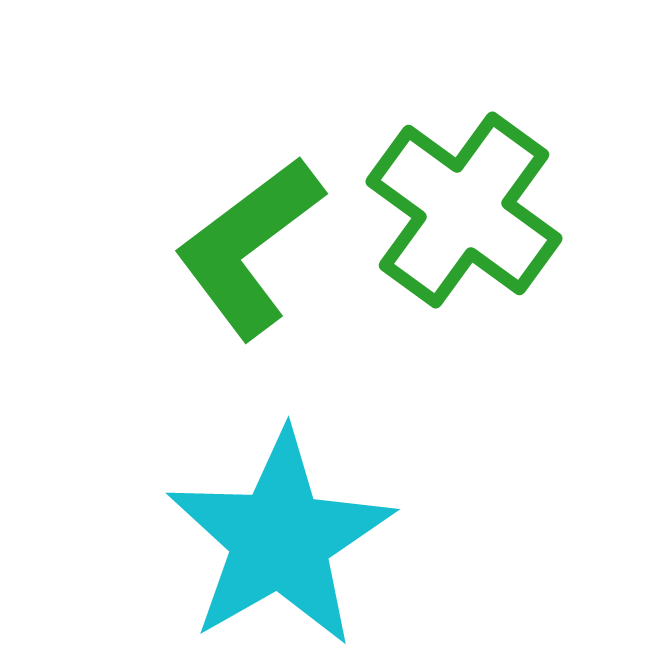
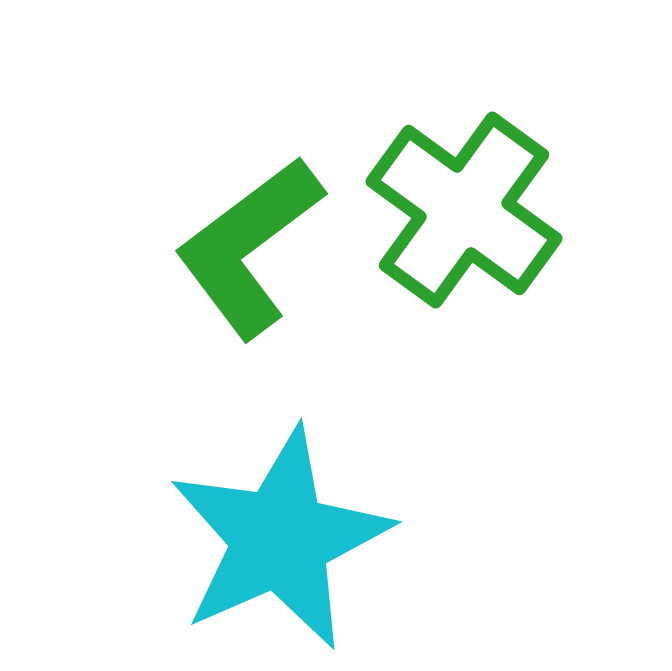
cyan star: rotated 6 degrees clockwise
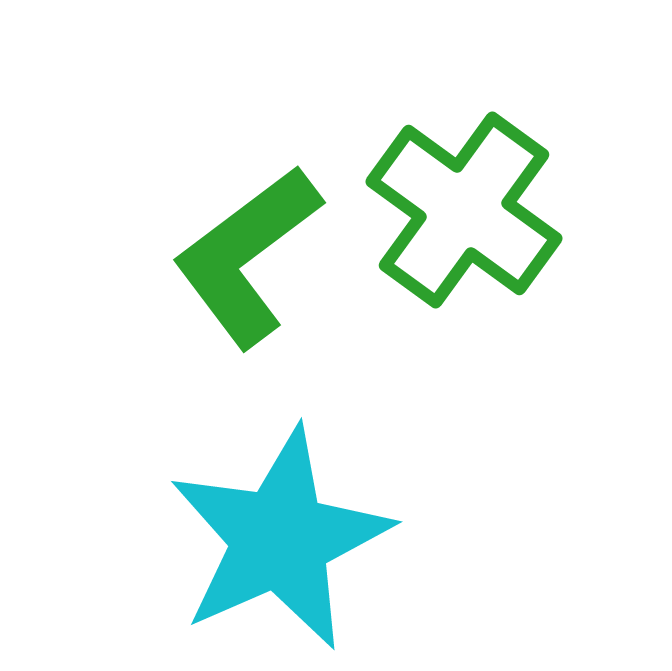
green L-shape: moved 2 px left, 9 px down
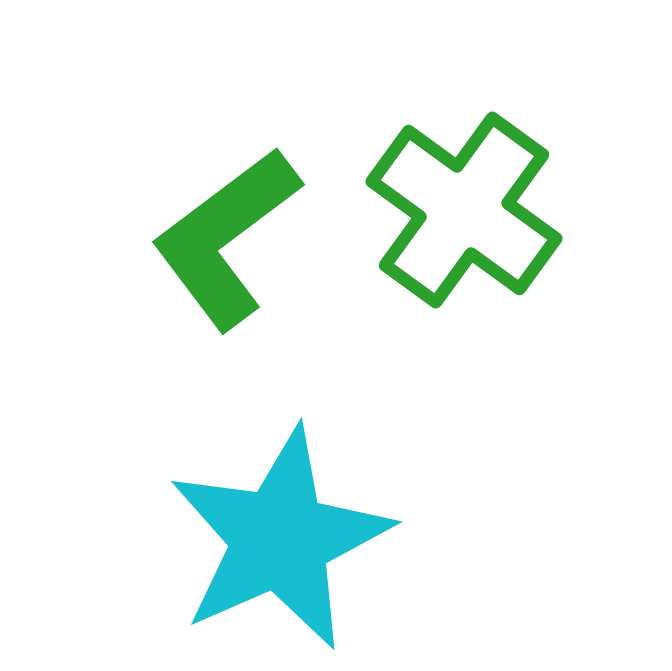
green L-shape: moved 21 px left, 18 px up
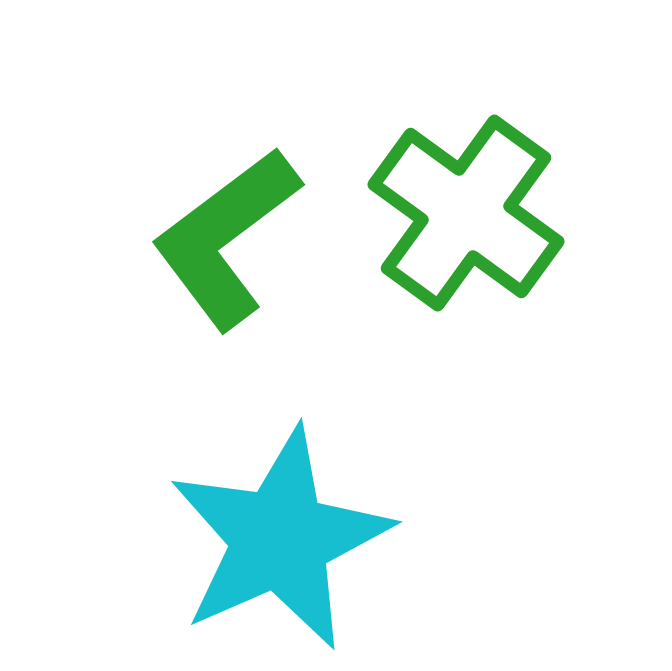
green cross: moved 2 px right, 3 px down
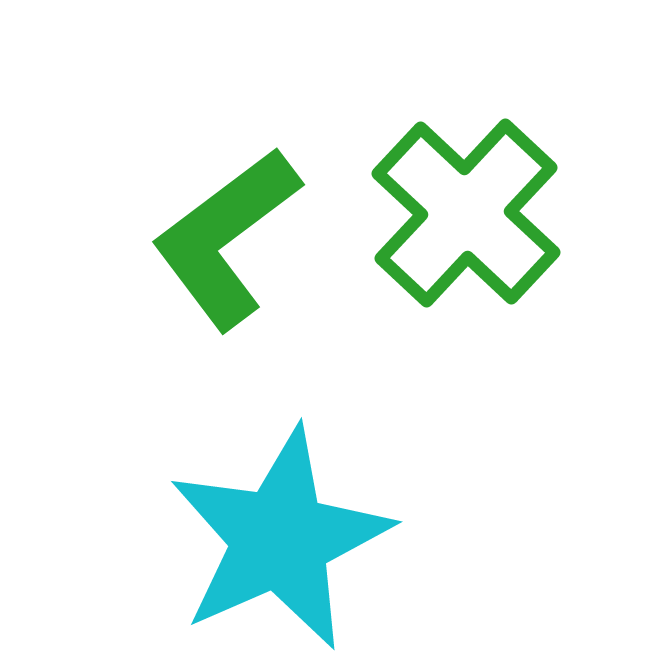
green cross: rotated 7 degrees clockwise
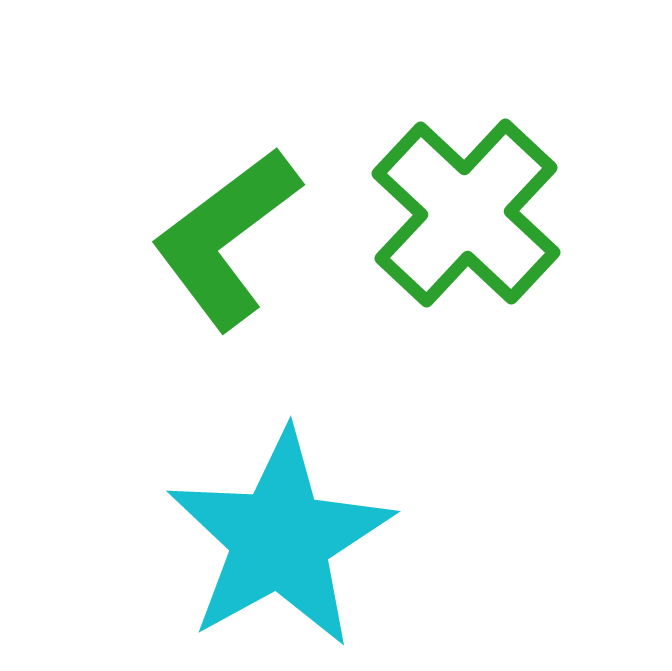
cyan star: rotated 5 degrees counterclockwise
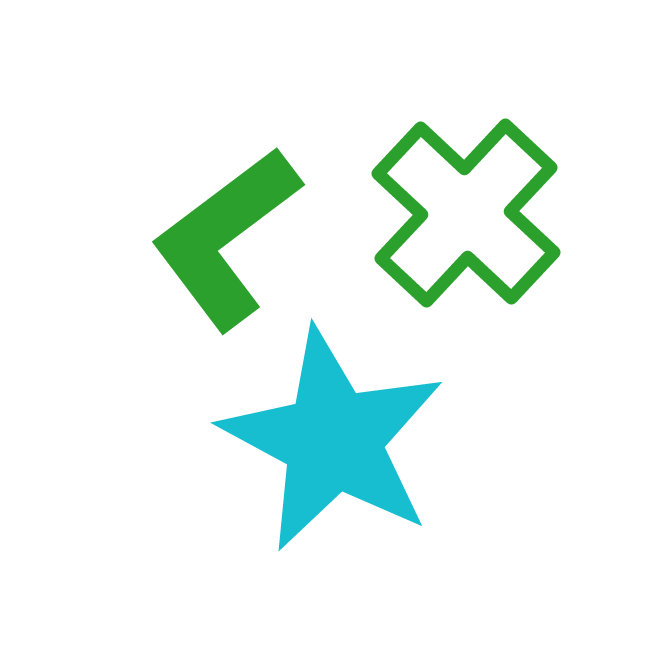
cyan star: moved 53 px right, 99 px up; rotated 15 degrees counterclockwise
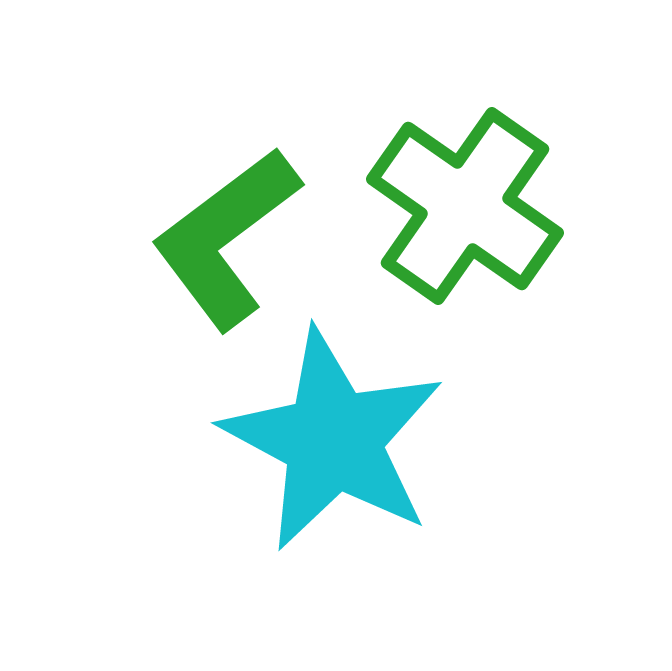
green cross: moved 1 px left, 7 px up; rotated 8 degrees counterclockwise
